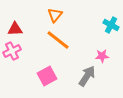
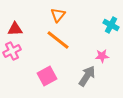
orange triangle: moved 3 px right
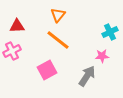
cyan cross: moved 1 px left, 7 px down; rotated 35 degrees clockwise
red triangle: moved 2 px right, 3 px up
pink square: moved 6 px up
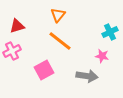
red triangle: rotated 14 degrees counterclockwise
orange line: moved 2 px right, 1 px down
pink star: rotated 16 degrees clockwise
pink square: moved 3 px left
gray arrow: rotated 65 degrees clockwise
